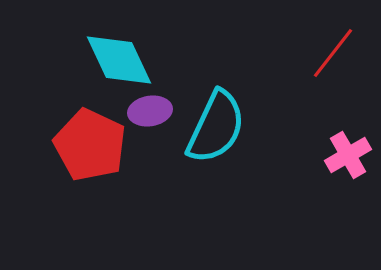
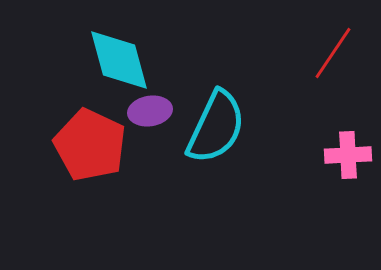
red line: rotated 4 degrees counterclockwise
cyan diamond: rotated 10 degrees clockwise
pink cross: rotated 27 degrees clockwise
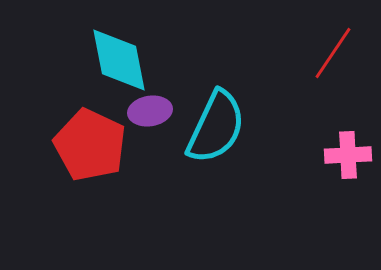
cyan diamond: rotated 4 degrees clockwise
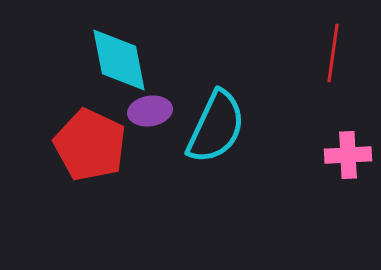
red line: rotated 26 degrees counterclockwise
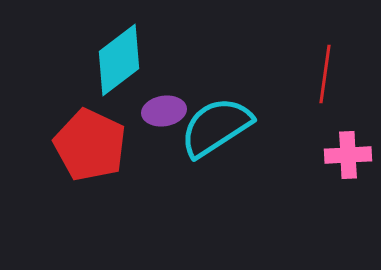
red line: moved 8 px left, 21 px down
cyan diamond: rotated 64 degrees clockwise
purple ellipse: moved 14 px right
cyan semicircle: rotated 148 degrees counterclockwise
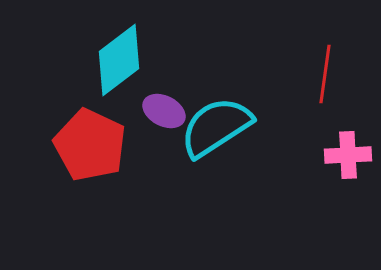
purple ellipse: rotated 36 degrees clockwise
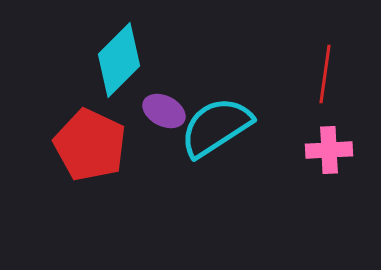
cyan diamond: rotated 8 degrees counterclockwise
pink cross: moved 19 px left, 5 px up
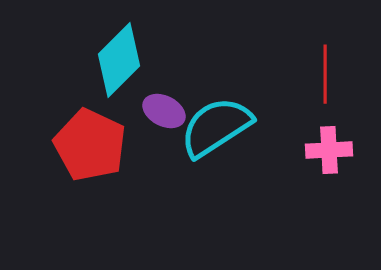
red line: rotated 8 degrees counterclockwise
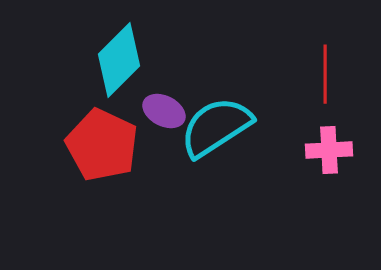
red pentagon: moved 12 px right
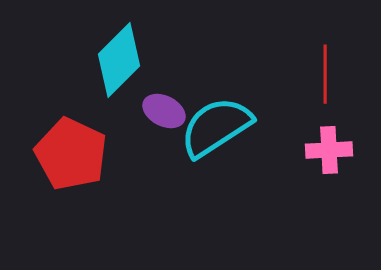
red pentagon: moved 31 px left, 9 px down
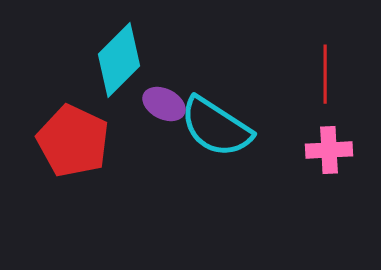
purple ellipse: moved 7 px up
cyan semicircle: rotated 114 degrees counterclockwise
red pentagon: moved 2 px right, 13 px up
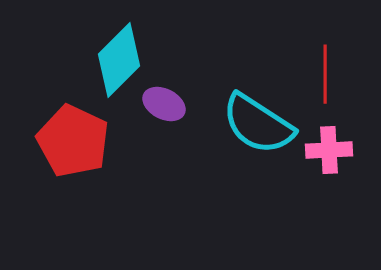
cyan semicircle: moved 42 px right, 3 px up
